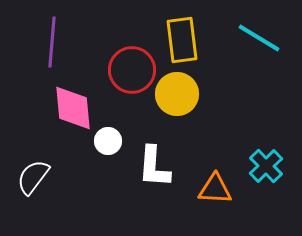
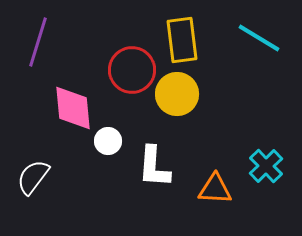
purple line: moved 14 px left; rotated 12 degrees clockwise
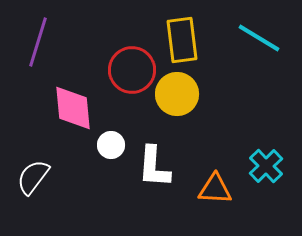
white circle: moved 3 px right, 4 px down
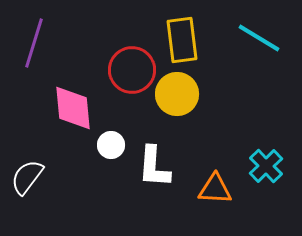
purple line: moved 4 px left, 1 px down
white semicircle: moved 6 px left
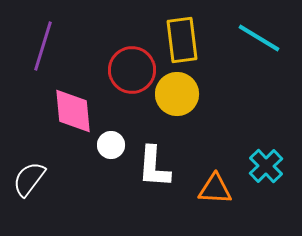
purple line: moved 9 px right, 3 px down
pink diamond: moved 3 px down
white semicircle: moved 2 px right, 2 px down
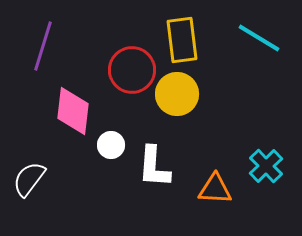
pink diamond: rotated 12 degrees clockwise
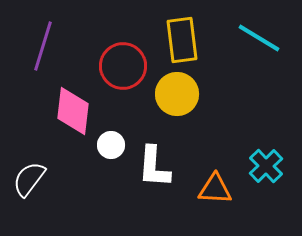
red circle: moved 9 px left, 4 px up
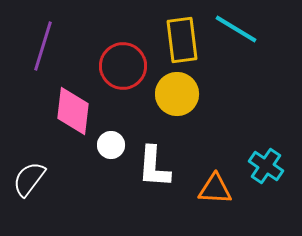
cyan line: moved 23 px left, 9 px up
cyan cross: rotated 12 degrees counterclockwise
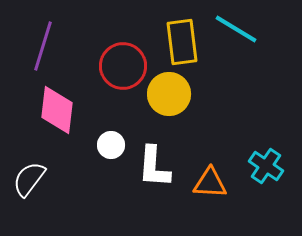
yellow rectangle: moved 2 px down
yellow circle: moved 8 px left
pink diamond: moved 16 px left, 1 px up
orange triangle: moved 5 px left, 6 px up
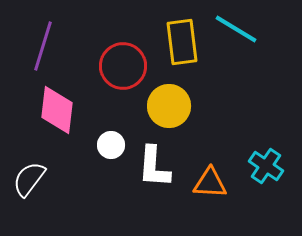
yellow circle: moved 12 px down
